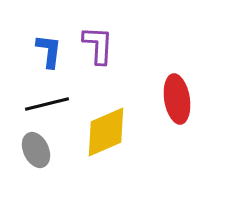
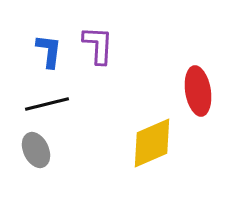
red ellipse: moved 21 px right, 8 px up
yellow diamond: moved 46 px right, 11 px down
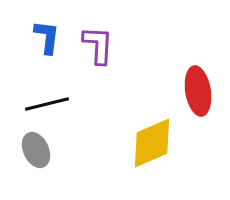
blue L-shape: moved 2 px left, 14 px up
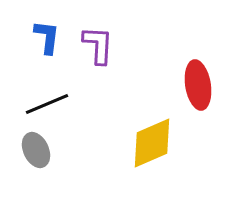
red ellipse: moved 6 px up
black line: rotated 9 degrees counterclockwise
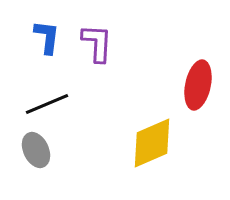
purple L-shape: moved 1 px left, 2 px up
red ellipse: rotated 21 degrees clockwise
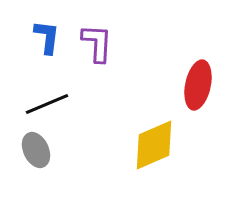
yellow diamond: moved 2 px right, 2 px down
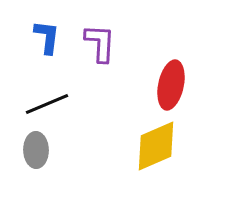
purple L-shape: moved 3 px right
red ellipse: moved 27 px left
yellow diamond: moved 2 px right, 1 px down
gray ellipse: rotated 24 degrees clockwise
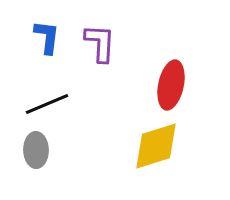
yellow diamond: rotated 6 degrees clockwise
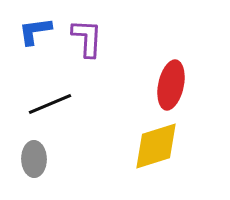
blue L-shape: moved 12 px left, 6 px up; rotated 105 degrees counterclockwise
purple L-shape: moved 13 px left, 5 px up
black line: moved 3 px right
gray ellipse: moved 2 px left, 9 px down
